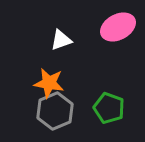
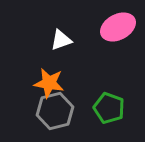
gray hexagon: rotated 9 degrees clockwise
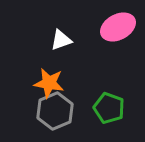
gray hexagon: rotated 9 degrees counterclockwise
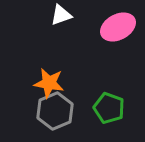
white triangle: moved 25 px up
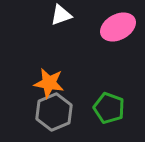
gray hexagon: moved 1 px left, 1 px down
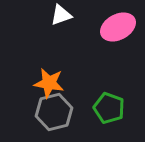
gray hexagon: rotated 9 degrees clockwise
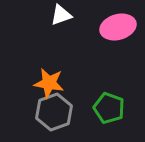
pink ellipse: rotated 12 degrees clockwise
gray hexagon: rotated 6 degrees counterclockwise
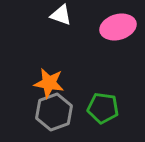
white triangle: rotated 40 degrees clockwise
green pentagon: moved 6 px left; rotated 12 degrees counterclockwise
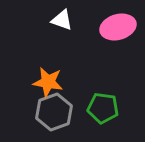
white triangle: moved 1 px right, 5 px down
orange star: moved 1 px left, 1 px up
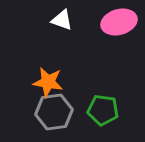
pink ellipse: moved 1 px right, 5 px up
green pentagon: moved 2 px down
gray hexagon: rotated 12 degrees clockwise
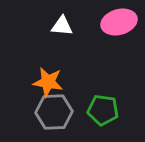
white triangle: moved 6 px down; rotated 15 degrees counterclockwise
gray hexagon: rotated 6 degrees clockwise
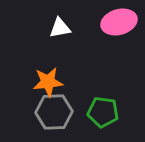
white triangle: moved 2 px left, 2 px down; rotated 15 degrees counterclockwise
orange star: rotated 16 degrees counterclockwise
green pentagon: moved 2 px down
